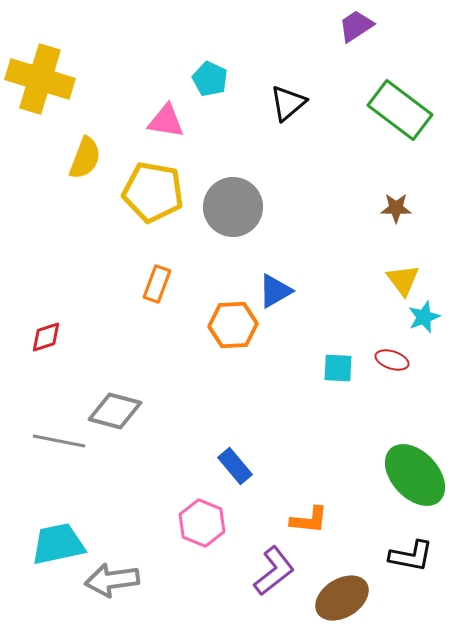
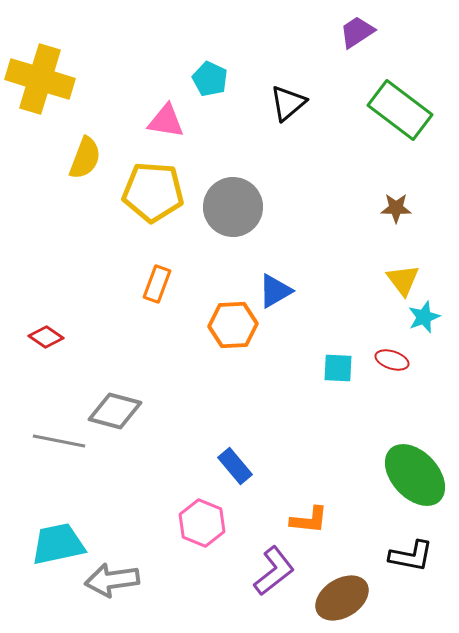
purple trapezoid: moved 1 px right, 6 px down
yellow pentagon: rotated 6 degrees counterclockwise
red diamond: rotated 52 degrees clockwise
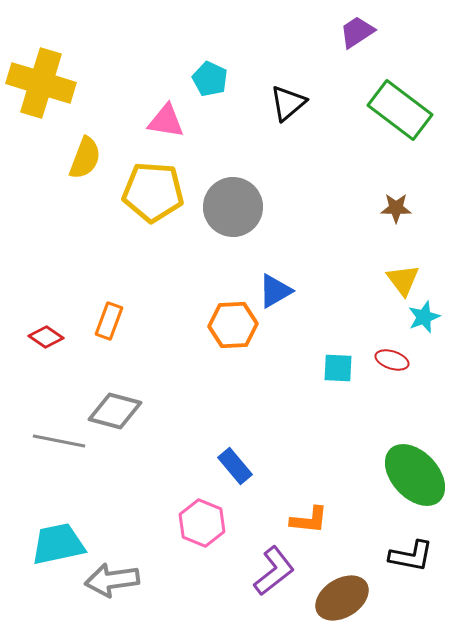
yellow cross: moved 1 px right, 4 px down
orange rectangle: moved 48 px left, 37 px down
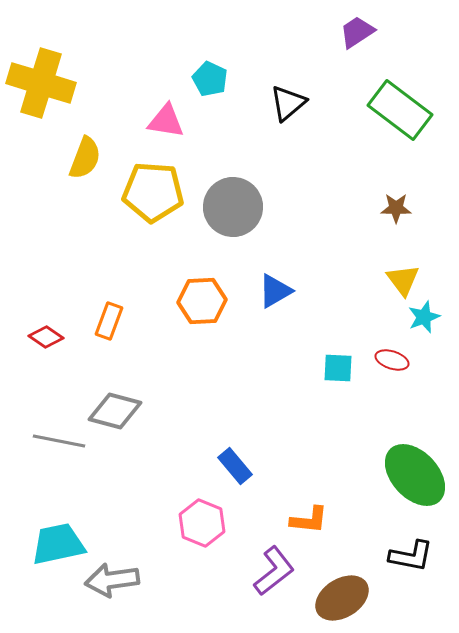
orange hexagon: moved 31 px left, 24 px up
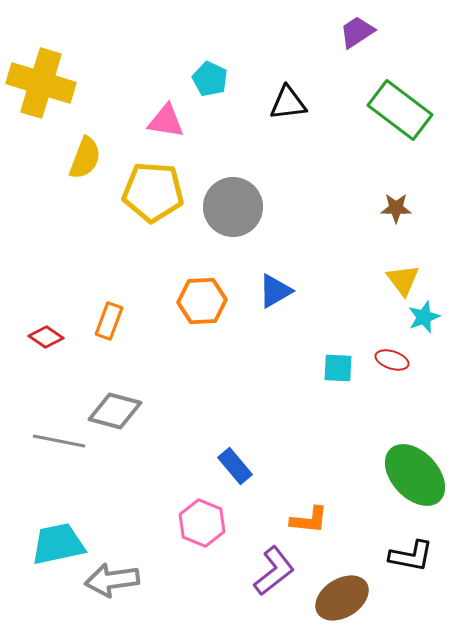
black triangle: rotated 33 degrees clockwise
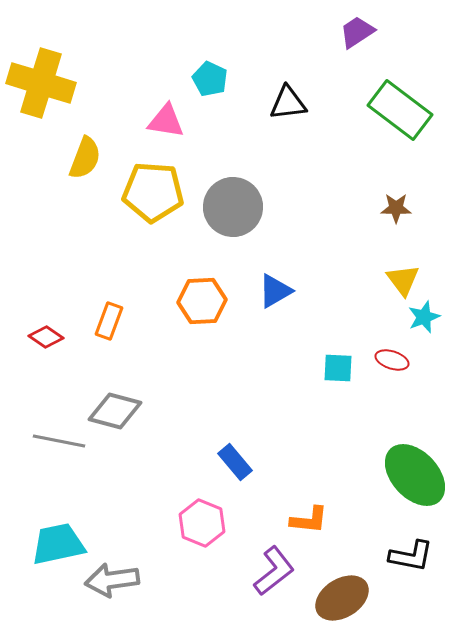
blue rectangle: moved 4 px up
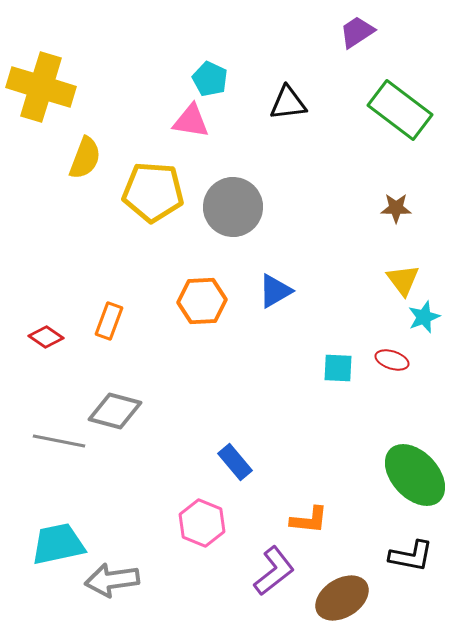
yellow cross: moved 4 px down
pink triangle: moved 25 px right
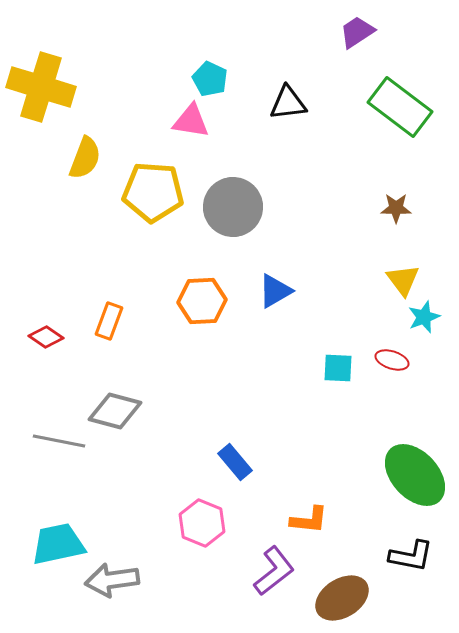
green rectangle: moved 3 px up
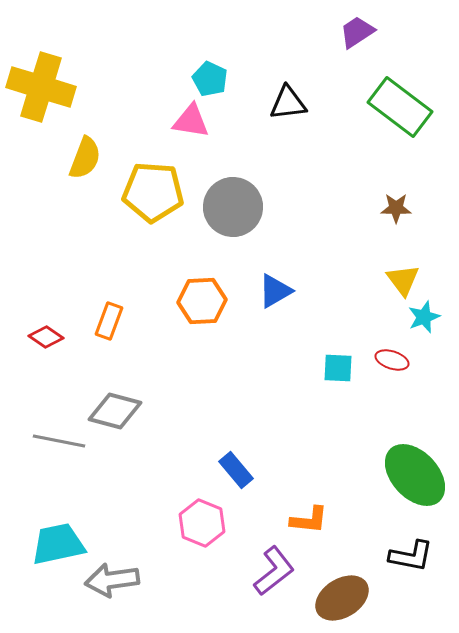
blue rectangle: moved 1 px right, 8 px down
